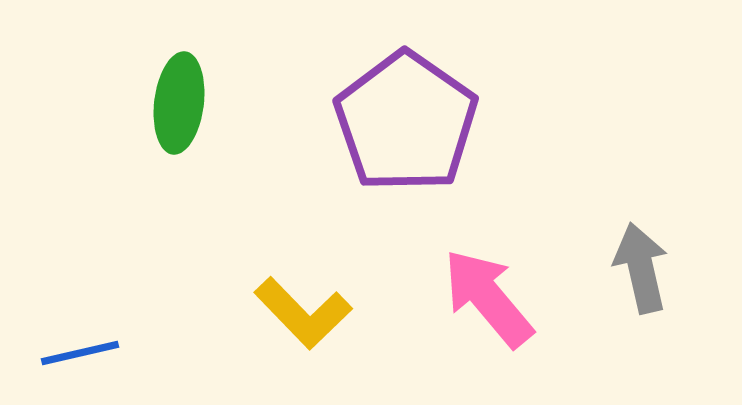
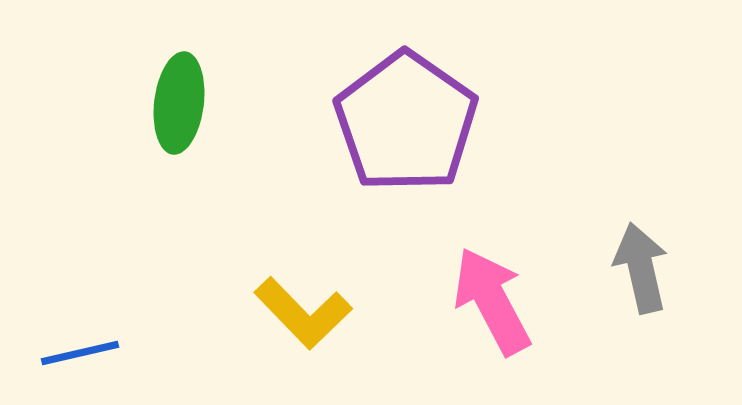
pink arrow: moved 4 px right, 3 px down; rotated 12 degrees clockwise
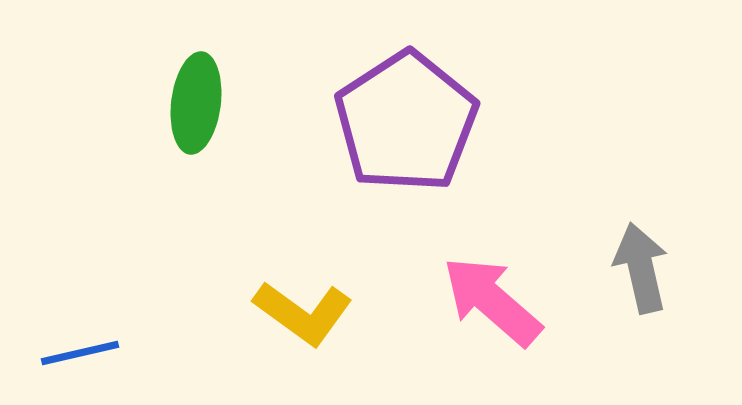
green ellipse: moved 17 px right
purple pentagon: rotated 4 degrees clockwise
pink arrow: rotated 21 degrees counterclockwise
yellow L-shape: rotated 10 degrees counterclockwise
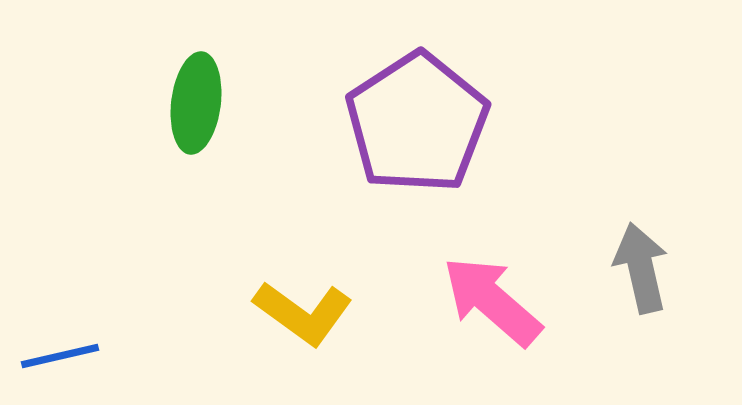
purple pentagon: moved 11 px right, 1 px down
blue line: moved 20 px left, 3 px down
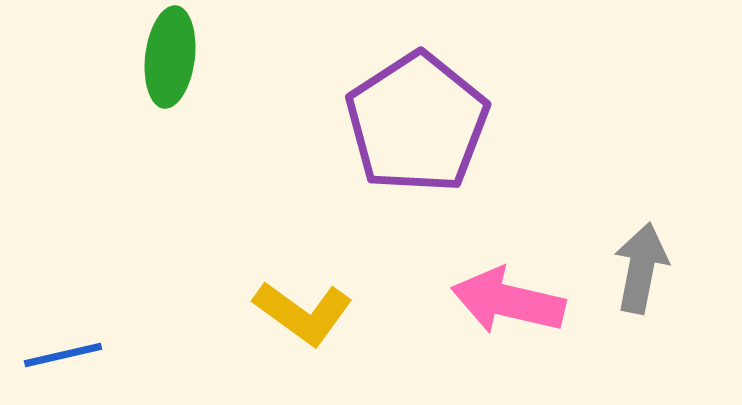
green ellipse: moved 26 px left, 46 px up
gray arrow: rotated 24 degrees clockwise
pink arrow: moved 16 px right; rotated 28 degrees counterclockwise
blue line: moved 3 px right, 1 px up
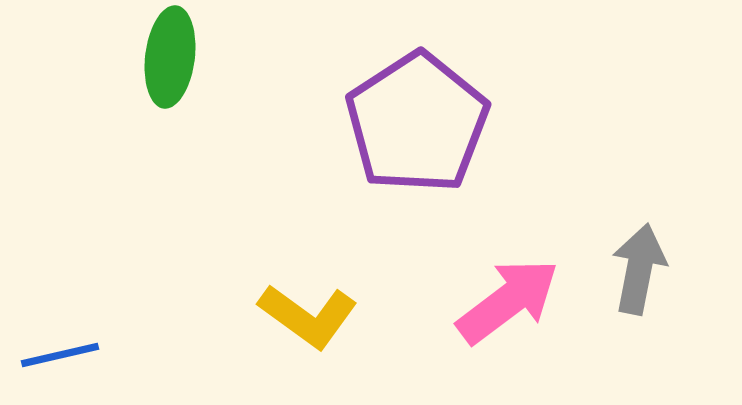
gray arrow: moved 2 px left, 1 px down
pink arrow: rotated 130 degrees clockwise
yellow L-shape: moved 5 px right, 3 px down
blue line: moved 3 px left
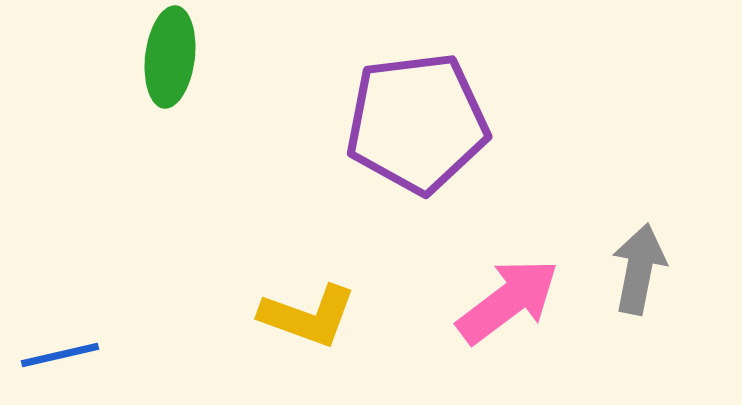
purple pentagon: rotated 26 degrees clockwise
yellow L-shape: rotated 16 degrees counterclockwise
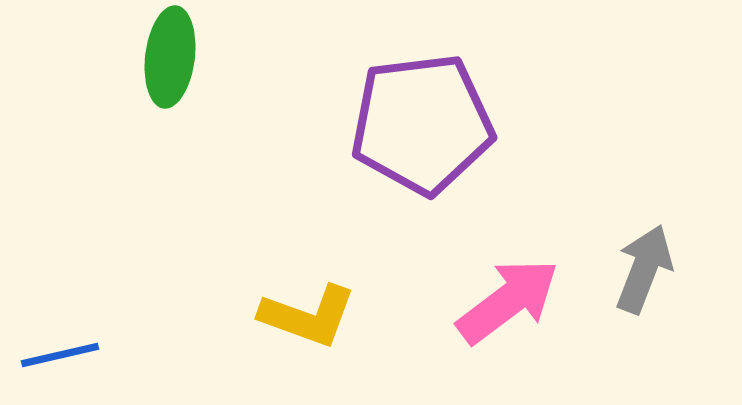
purple pentagon: moved 5 px right, 1 px down
gray arrow: moved 5 px right; rotated 10 degrees clockwise
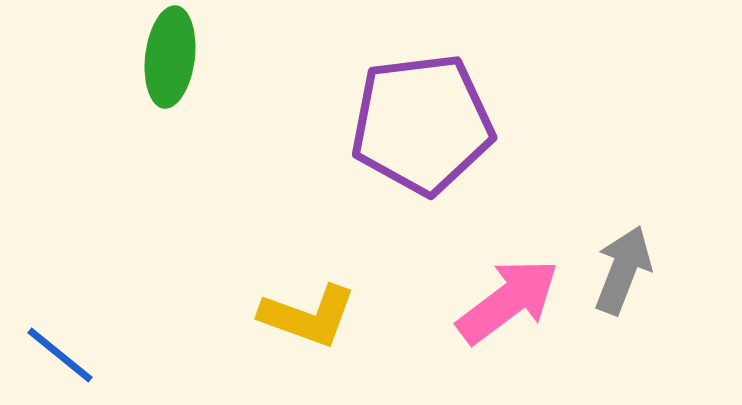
gray arrow: moved 21 px left, 1 px down
blue line: rotated 52 degrees clockwise
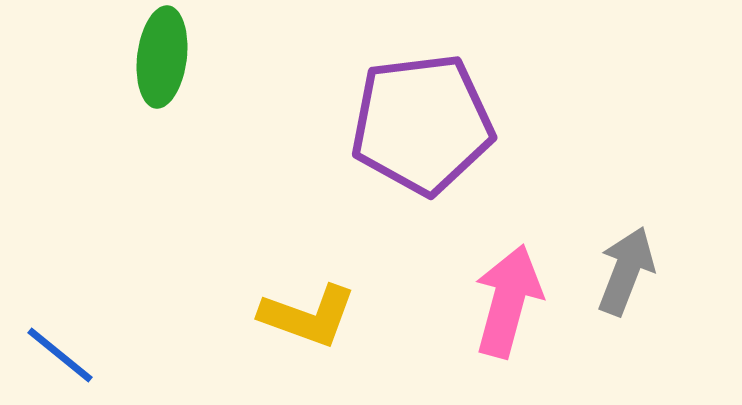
green ellipse: moved 8 px left
gray arrow: moved 3 px right, 1 px down
pink arrow: rotated 38 degrees counterclockwise
